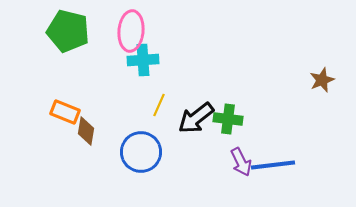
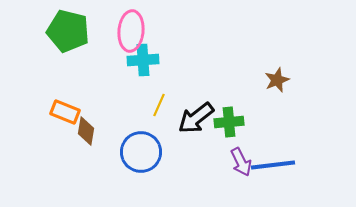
brown star: moved 45 px left
green cross: moved 1 px right, 3 px down; rotated 12 degrees counterclockwise
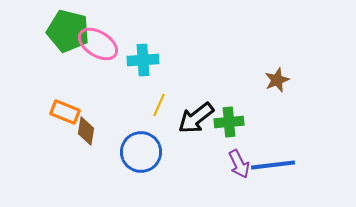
pink ellipse: moved 33 px left, 13 px down; rotated 63 degrees counterclockwise
purple arrow: moved 2 px left, 2 px down
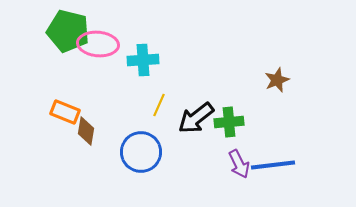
pink ellipse: rotated 27 degrees counterclockwise
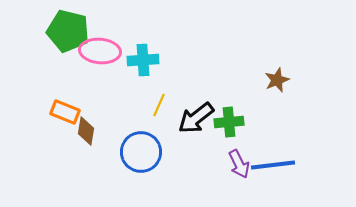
pink ellipse: moved 2 px right, 7 px down
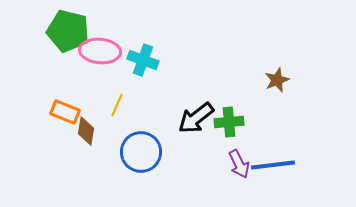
cyan cross: rotated 24 degrees clockwise
yellow line: moved 42 px left
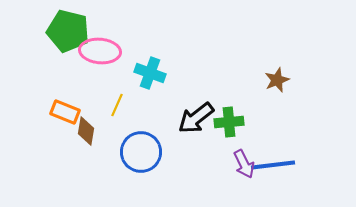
cyan cross: moved 7 px right, 13 px down
purple arrow: moved 5 px right
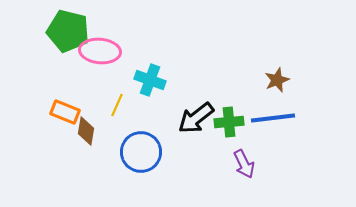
cyan cross: moved 7 px down
blue line: moved 47 px up
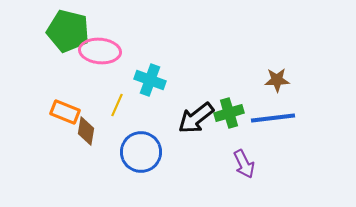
brown star: rotated 20 degrees clockwise
green cross: moved 9 px up; rotated 12 degrees counterclockwise
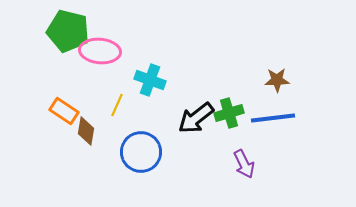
orange rectangle: moved 1 px left, 1 px up; rotated 12 degrees clockwise
